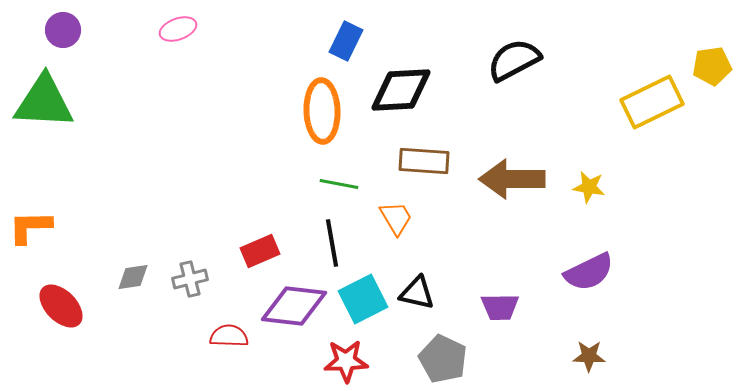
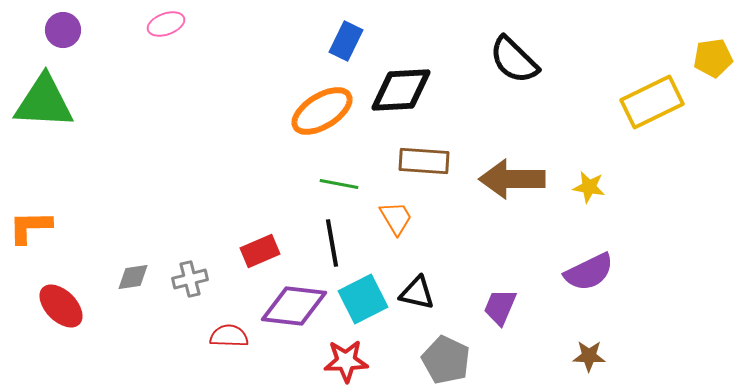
pink ellipse: moved 12 px left, 5 px up
black semicircle: rotated 108 degrees counterclockwise
yellow pentagon: moved 1 px right, 8 px up
orange ellipse: rotated 60 degrees clockwise
purple trapezoid: rotated 114 degrees clockwise
gray pentagon: moved 3 px right, 1 px down
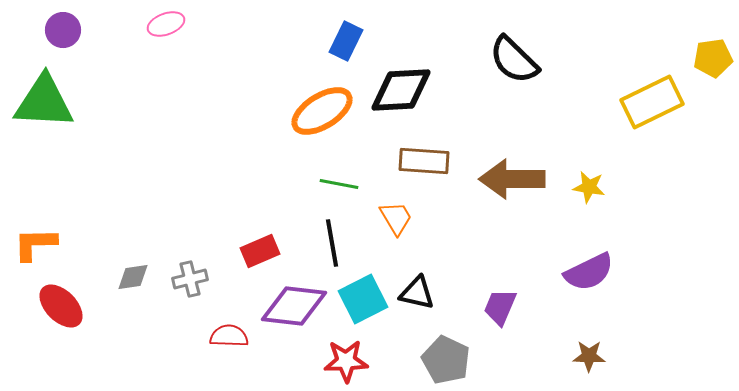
orange L-shape: moved 5 px right, 17 px down
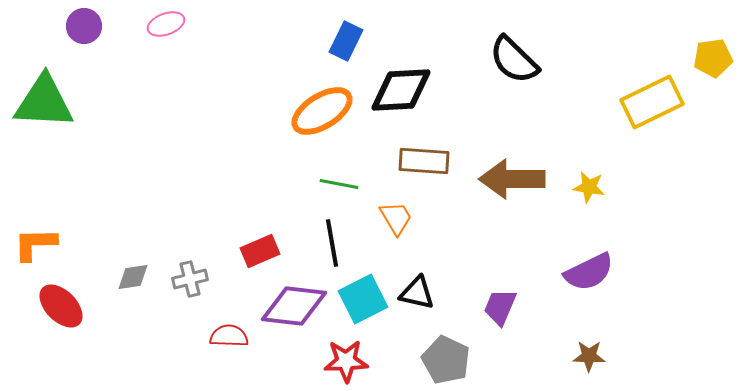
purple circle: moved 21 px right, 4 px up
